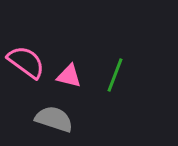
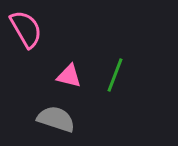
pink semicircle: moved 33 px up; rotated 24 degrees clockwise
gray semicircle: moved 2 px right
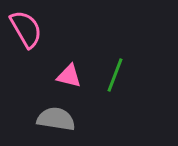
gray semicircle: rotated 9 degrees counterclockwise
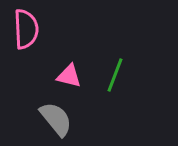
pink semicircle: rotated 27 degrees clockwise
gray semicircle: rotated 42 degrees clockwise
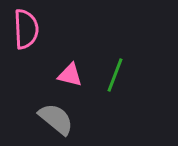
pink triangle: moved 1 px right, 1 px up
gray semicircle: rotated 12 degrees counterclockwise
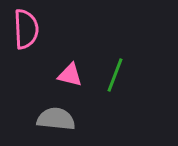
gray semicircle: rotated 33 degrees counterclockwise
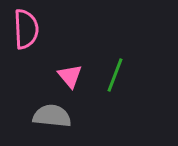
pink triangle: moved 1 px down; rotated 36 degrees clockwise
gray semicircle: moved 4 px left, 3 px up
